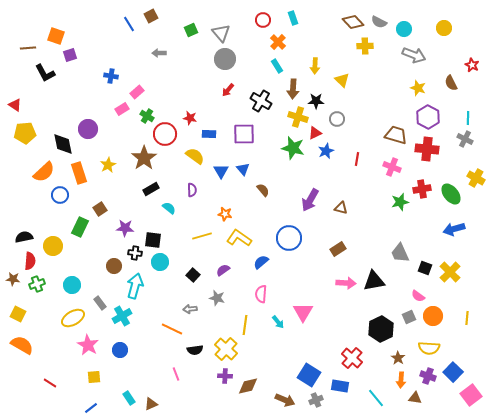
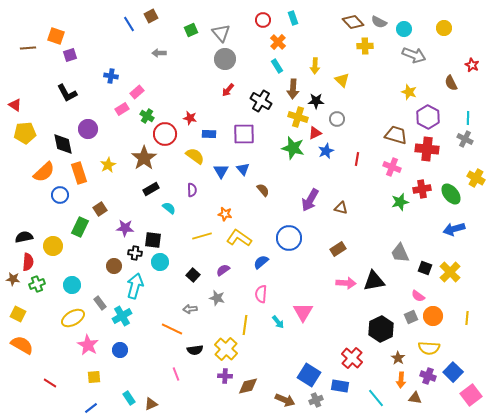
black L-shape at (45, 73): moved 22 px right, 20 px down
yellow star at (418, 88): moved 9 px left, 4 px down
red semicircle at (30, 261): moved 2 px left, 1 px down
gray square at (409, 317): moved 2 px right
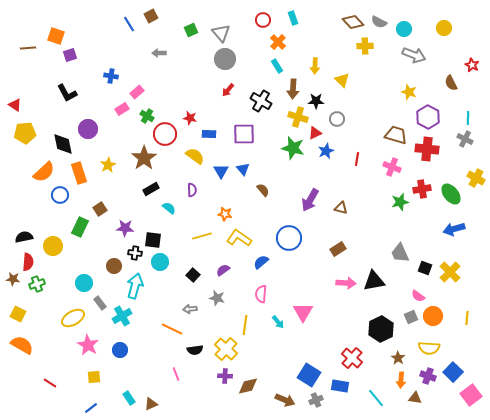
cyan circle at (72, 285): moved 12 px right, 2 px up
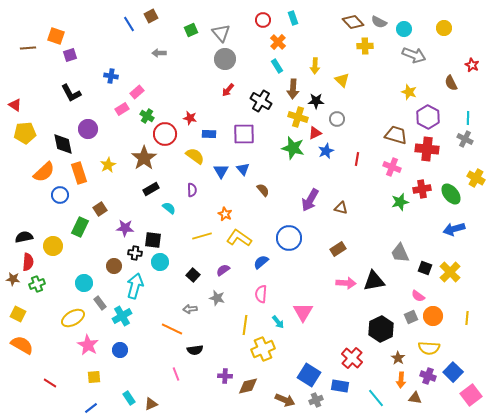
black L-shape at (67, 93): moved 4 px right
orange star at (225, 214): rotated 16 degrees clockwise
yellow cross at (226, 349): moved 37 px right; rotated 25 degrees clockwise
